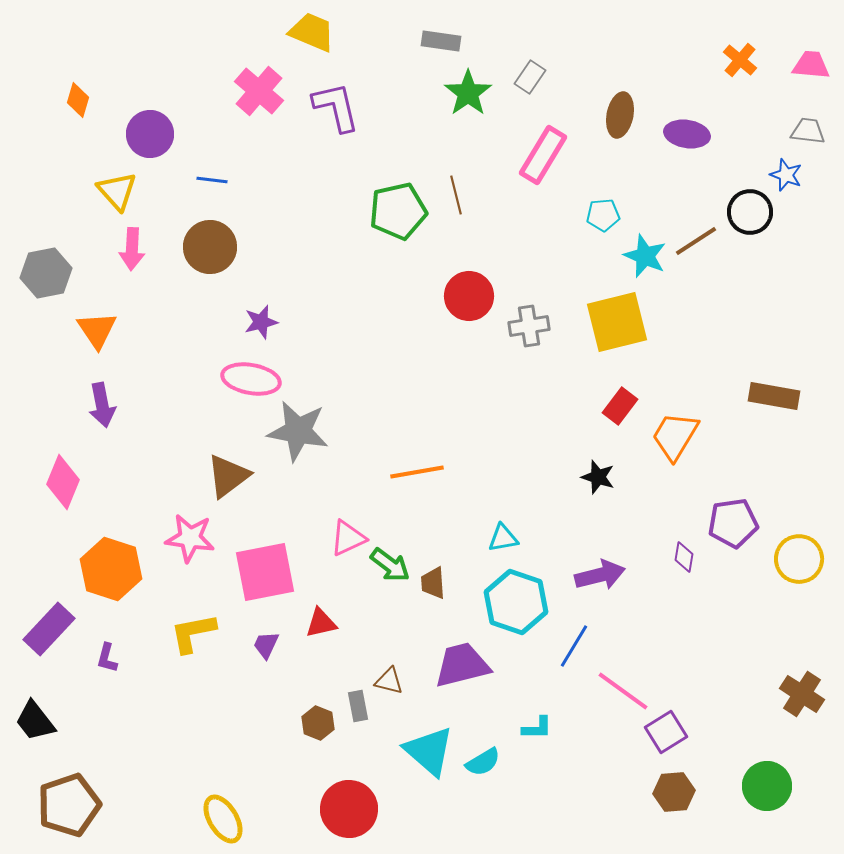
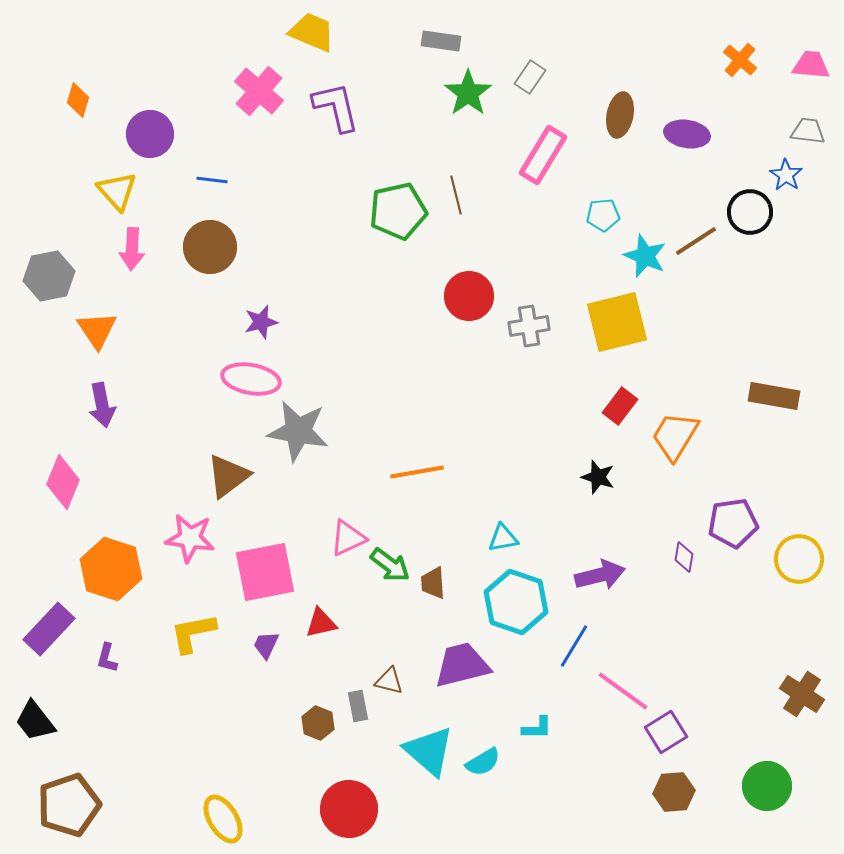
blue star at (786, 175): rotated 12 degrees clockwise
gray hexagon at (46, 273): moved 3 px right, 3 px down
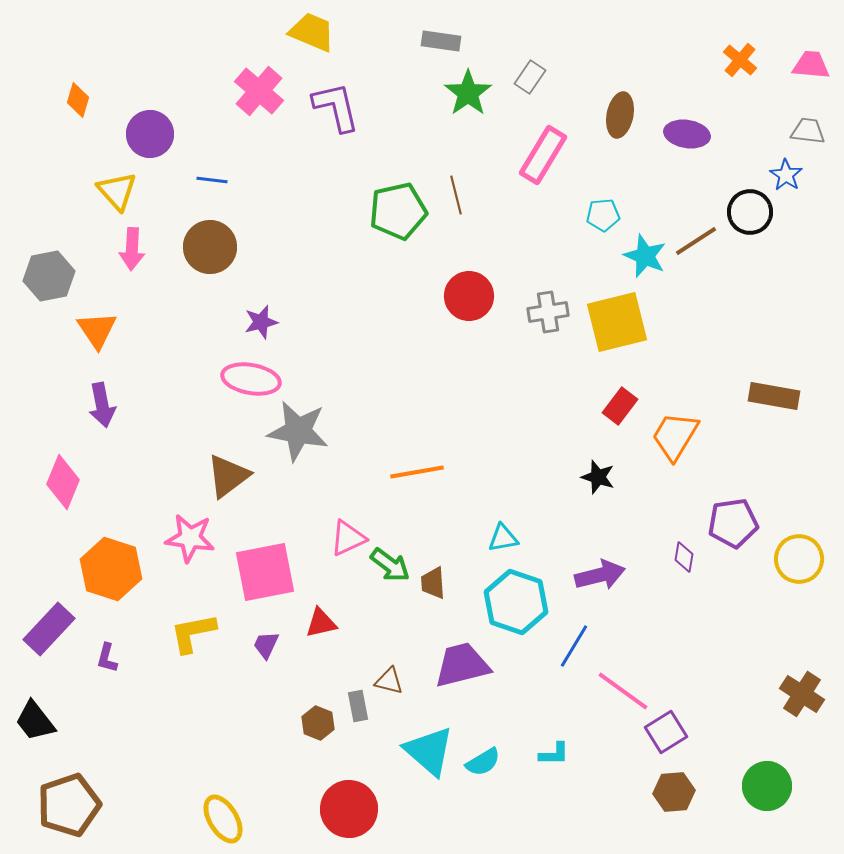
gray cross at (529, 326): moved 19 px right, 14 px up
cyan L-shape at (537, 728): moved 17 px right, 26 px down
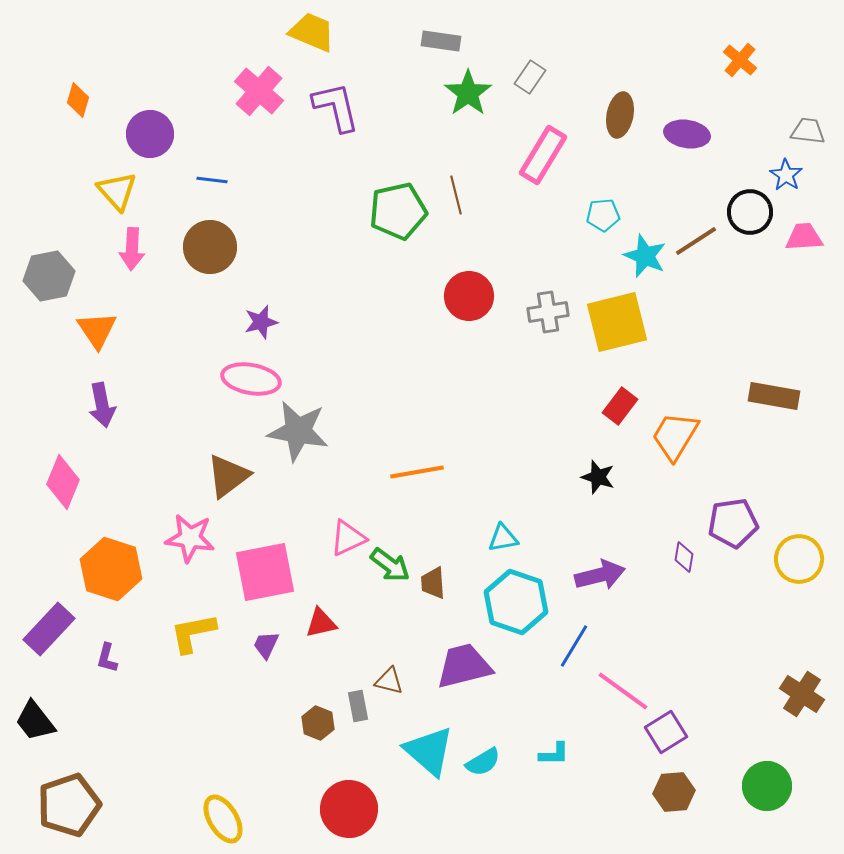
pink trapezoid at (811, 65): moved 7 px left, 172 px down; rotated 9 degrees counterclockwise
purple trapezoid at (462, 665): moved 2 px right, 1 px down
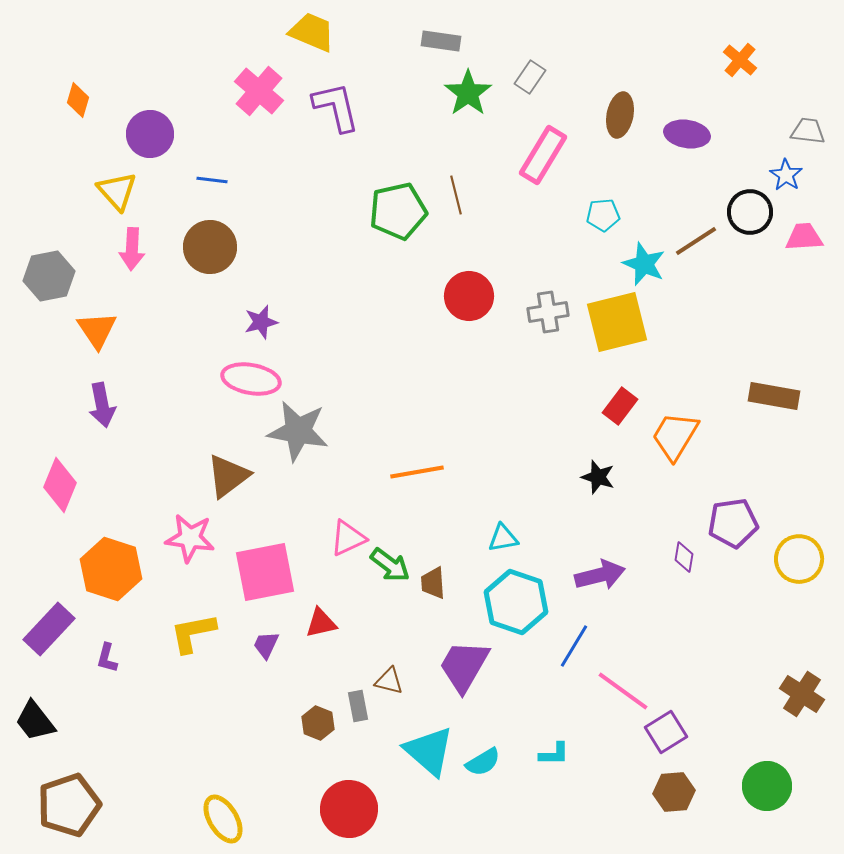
cyan star at (645, 256): moved 1 px left, 8 px down
pink diamond at (63, 482): moved 3 px left, 3 px down
purple trapezoid at (464, 666): rotated 46 degrees counterclockwise
